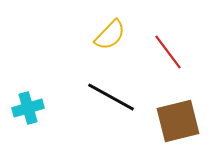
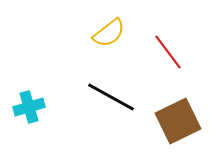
yellow semicircle: moved 1 px left, 2 px up; rotated 8 degrees clockwise
cyan cross: moved 1 px right, 1 px up
brown square: rotated 12 degrees counterclockwise
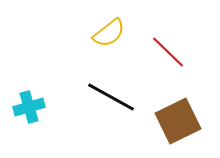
red line: rotated 9 degrees counterclockwise
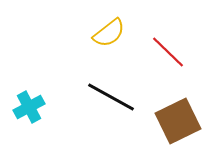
cyan cross: rotated 12 degrees counterclockwise
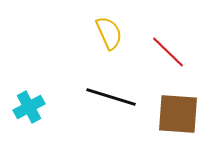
yellow semicircle: rotated 76 degrees counterclockwise
black line: rotated 12 degrees counterclockwise
brown square: moved 7 px up; rotated 30 degrees clockwise
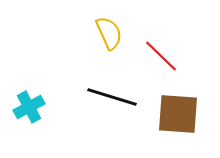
red line: moved 7 px left, 4 px down
black line: moved 1 px right
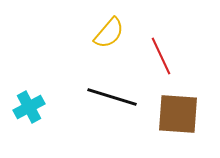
yellow semicircle: rotated 64 degrees clockwise
red line: rotated 21 degrees clockwise
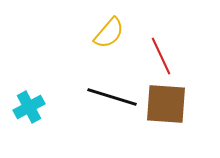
brown square: moved 12 px left, 10 px up
